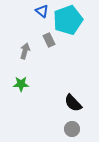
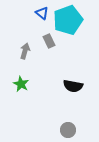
blue triangle: moved 2 px down
gray rectangle: moved 1 px down
green star: rotated 28 degrees clockwise
black semicircle: moved 17 px up; rotated 36 degrees counterclockwise
gray circle: moved 4 px left, 1 px down
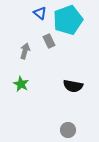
blue triangle: moved 2 px left
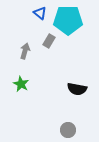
cyan pentagon: rotated 20 degrees clockwise
gray rectangle: rotated 56 degrees clockwise
black semicircle: moved 4 px right, 3 px down
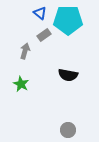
gray rectangle: moved 5 px left, 6 px up; rotated 24 degrees clockwise
black semicircle: moved 9 px left, 14 px up
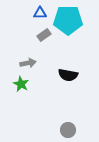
blue triangle: rotated 40 degrees counterclockwise
gray arrow: moved 3 px right, 12 px down; rotated 63 degrees clockwise
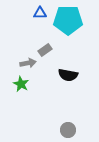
gray rectangle: moved 1 px right, 15 px down
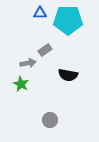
gray circle: moved 18 px left, 10 px up
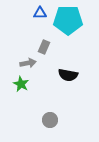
gray rectangle: moved 1 px left, 3 px up; rotated 32 degrees counterclockwise
